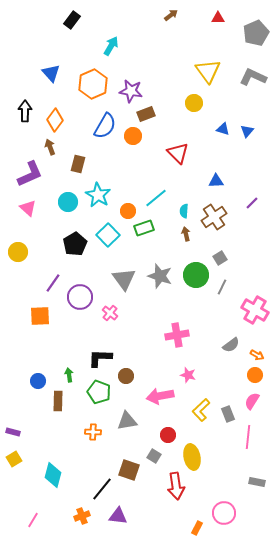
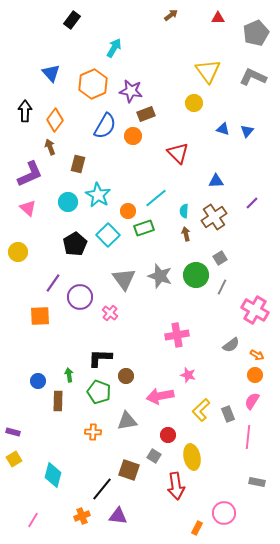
cyan arrow at (111, 46): moved 3 px right, 2 px down
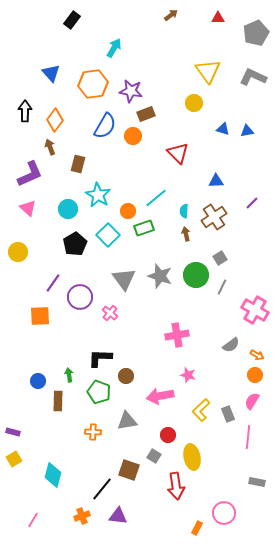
orange hexagon at (93, 84): rotated 16 degrees clockwise
blue triangle at (247, 131): rotated 40 degrees clockwise
cyan circle at (68, 202): moved 7 px down
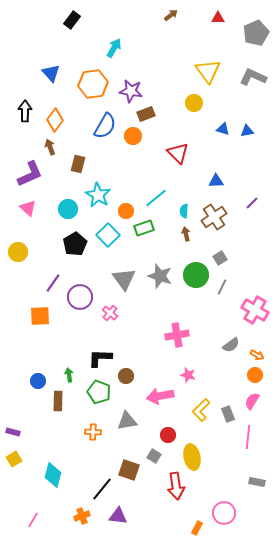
orange circle at (128, 211): moved 2 px left
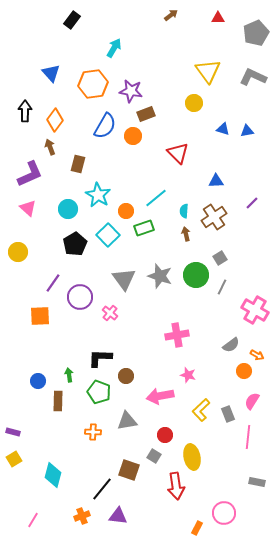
orange circle at (255, 375): moved 11 px left, 4 px up
red circle at (168, 435): moved 3 px left
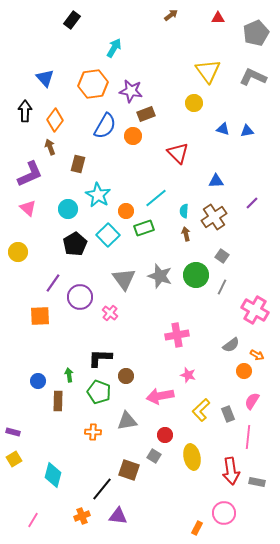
blue triangle at (51, 73): moved 6 px left, 5 px down
gray square at (220, 258): moved 2 px right, 2 px up; rotated 24 degrees counterclockwise
red arrow at (176, 486): moved 55 px right, 15 px up
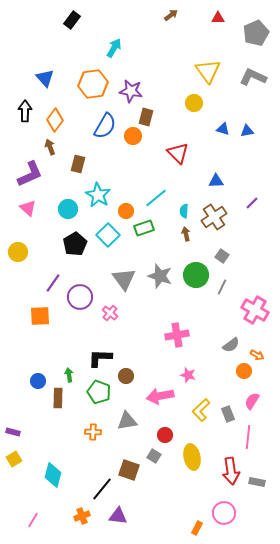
brown rectangle at (146, 114): moved 3 px down; rotated 54 degrees counterclockwise
brown rectangle at (58, 401): moved 3 px up
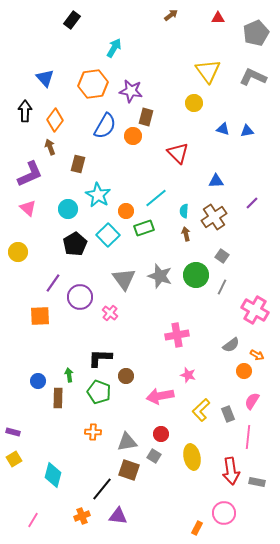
gray triangle at (127, 421): moved 21 px down
red circle at (165, 435): moved 4 px left, 1 px up
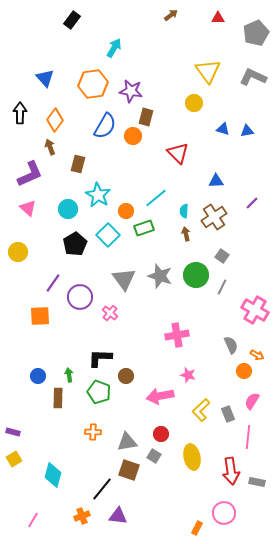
black arrow at (25, 111): moved 5 px left, 2 px down
gray semicircle at (231, 345): rotated 78 degrees counterclockwise
blue circle at (38, 381): moved 5 px up
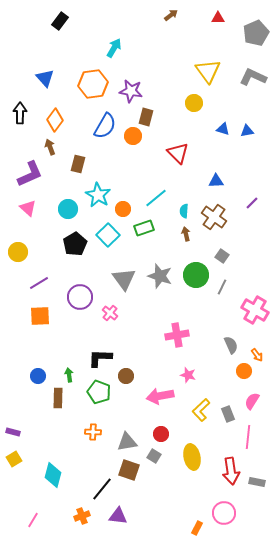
black rectangle at (72, 20): moved 12 px left, 1 px down
orange circle at (126, 211): moved 3 px left, 2 px up
brown cross at (214, 217): rotated 20 degrees counterclockwise
purple line at (53, 283): moved 14 px left; rotated 24 degrees clockwise
orange arrow at (257, 355): rotated 24 degrees clockwise
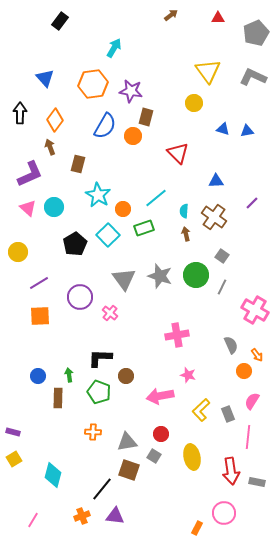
cyan circle at (68, 209): moved 14 px left, 2 px up
purple triangle at (118, 516): moved 3 px left
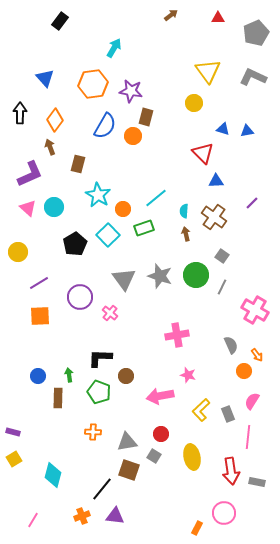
red triangle at (178, 153): moved 25 px right
